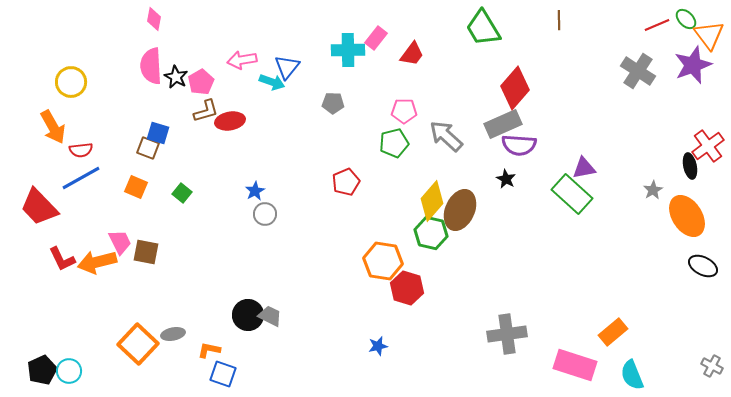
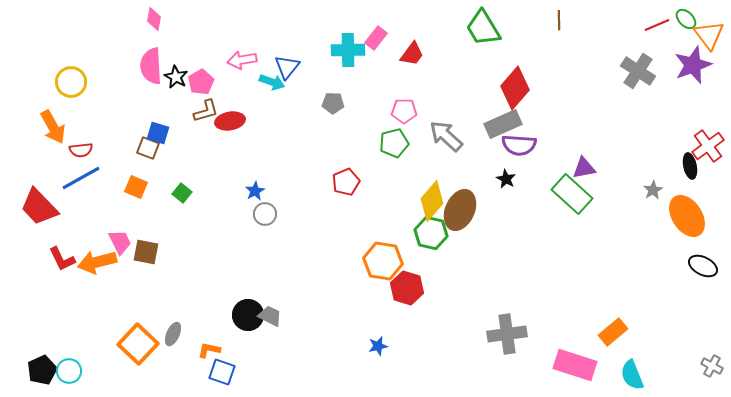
gray ellipse at (173, 334): rotated 55 degrees counterclockwise
blue square at (223, 374): moved 1 px left, 2 px up
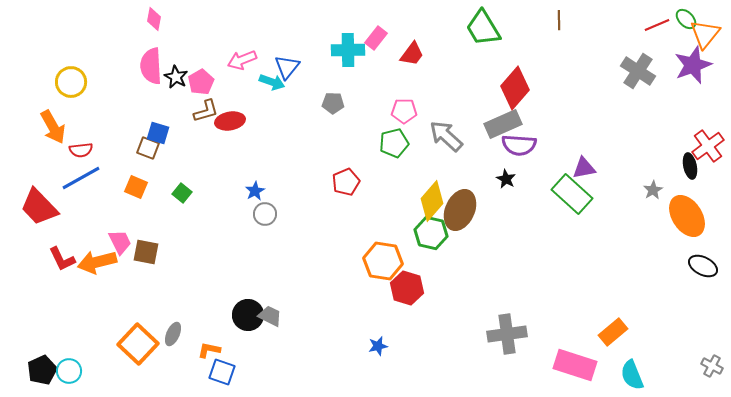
orange triangle at (709, 35): moved 4 px left, 1 px up; rotated 16 degrees clockwise
pink arrow at (242, 60): rotated 12 degrees counterclockwise
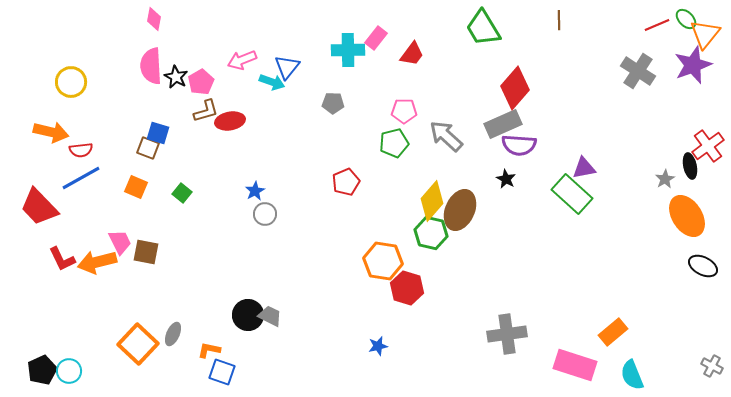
orange arrow at (53, 127): moved 2 px left, 5 px down; rotated 48 degrees counterclockwise
gray star at (653, 190): moved 12 px right, 11 px up
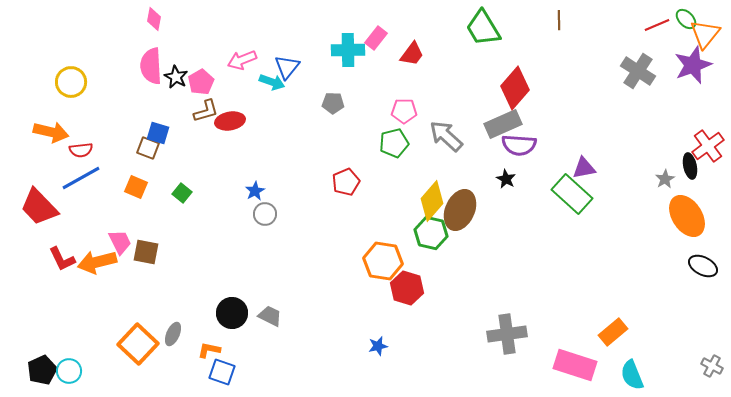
black circle at (248, 315): moved 16 px left, 2 px up
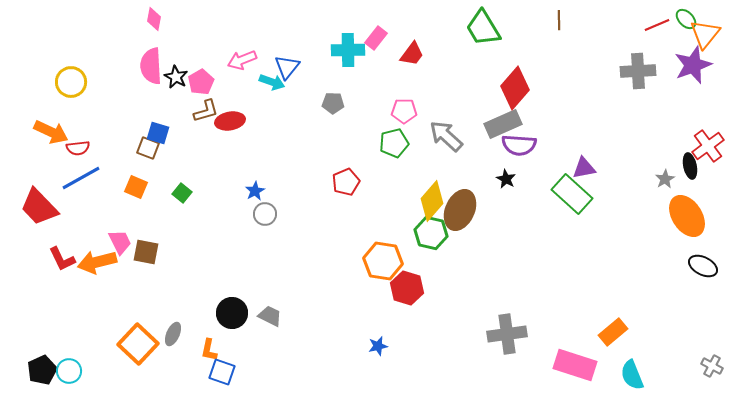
gray cross at (638, 71): rotated 36 degrees counterclockwise
orange arrow at (51, 132): rotated 12 degrees clockwise
red semicircle at (81, 150): moved 3 px left, 2 px up
orange L-shape at (209, 350): rotated 90 degrees counterclockwise
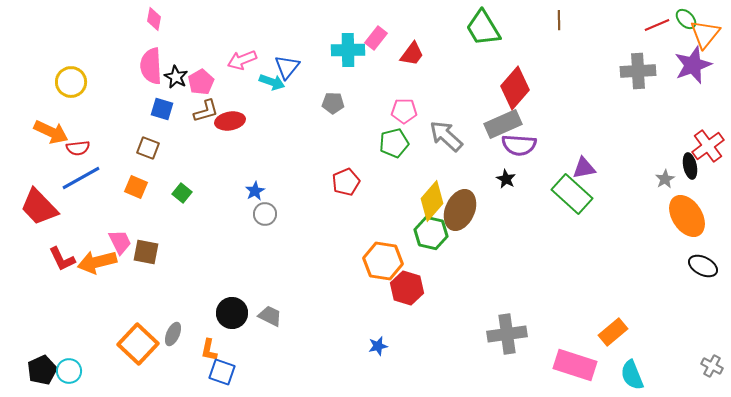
blue square at (158, 133): moved 4 px right, 24 px up
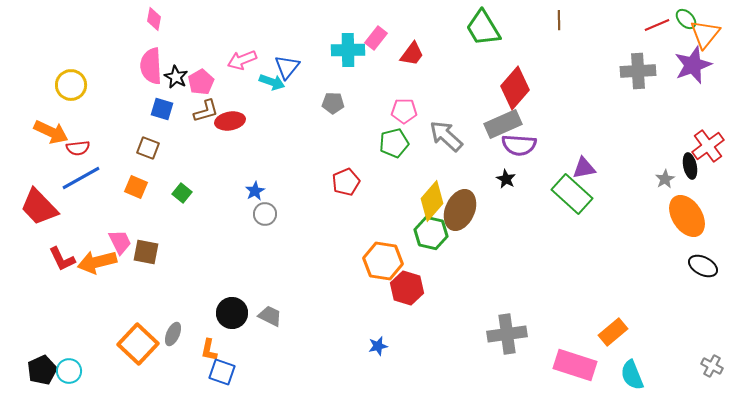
yellow circle at (71, 82): moved 3 px down
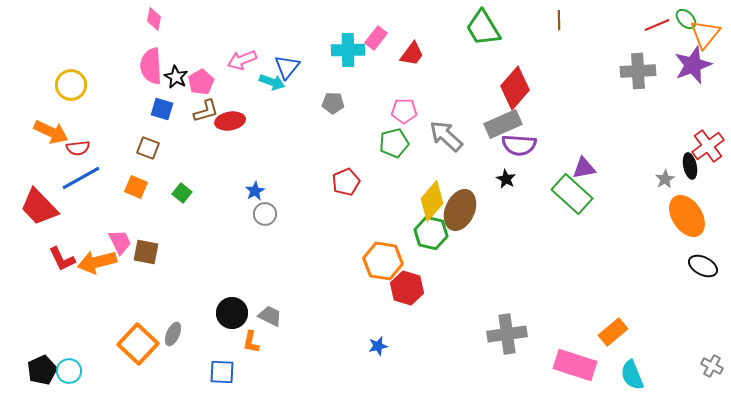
orange L-shape at (209, 350): moved 42 px right, 8 px up
blue square at (222, 372): rotated 16 degrees counterclockwise
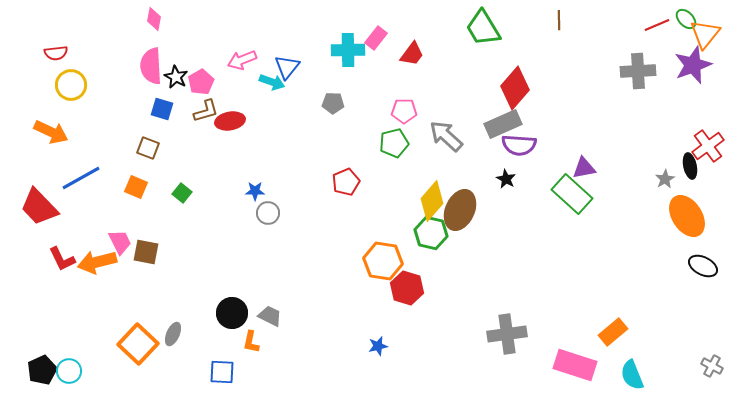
red semicircle at (78, 148): moved 22 px left, 95 px up
blue star at (255, 191): rotated 30 degrees clockwise
gray circle at (265, 214): moved 3 px right, 1 px up
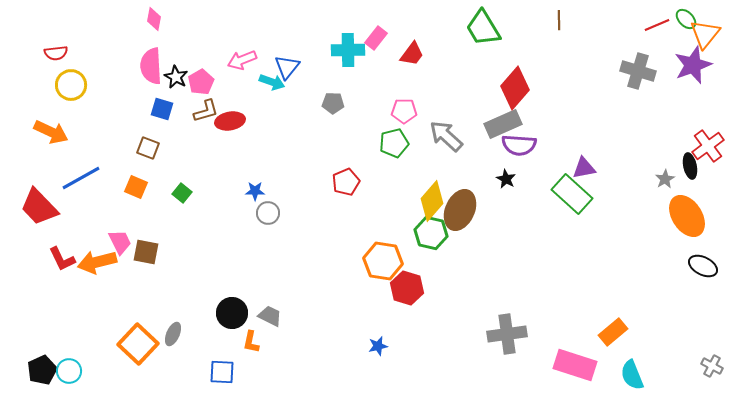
gray cross at (638, 71): rotated 20 degrees clockwise
